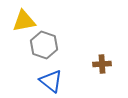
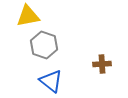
yellow triangle: moved 4 px right, 5 px up
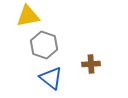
brown cross: moved 11 px left
blue triangle: moved 3 px up
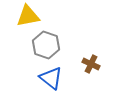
gray hexagon: moved 2 px right
brown cross: rotated 30 degrees clockwise
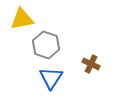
yellow triangle: moved 6 px left, 3 px down
blue triangle: rotated 25 degrees clockwise
